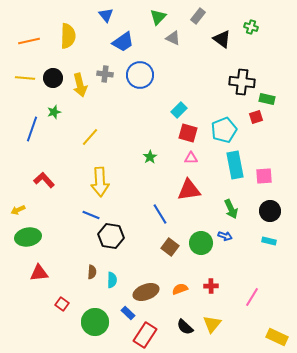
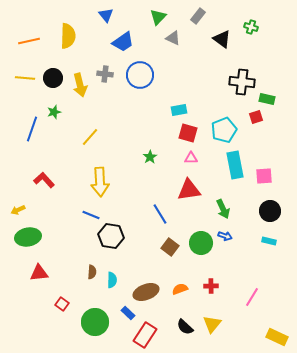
cyan rectangle at (179, 110): rotated 35 degrees clockwise
green arrow at (231, 209): moved 8 px left
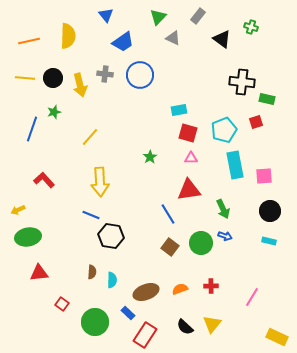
red square at (256, 117): moved 5 px down
blue line at (160, 214): moved 8 px right
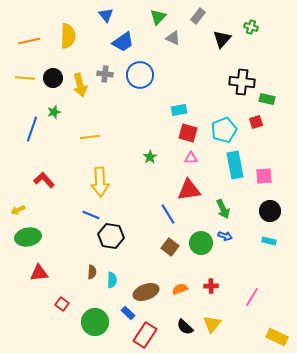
black triangle at (222, 39): rotated 36 degrees clockwise
yellow line at (90, 137): rotated 42 degrees clockwise
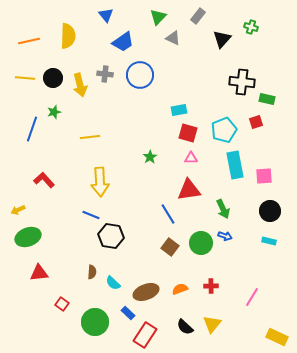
green ellipse at (28, 237): rotated 10 degrees counterclockwise
cyan semicircle at (112, 280): moved 1 px right, 3 px down; rotated 133 degrees clockwise
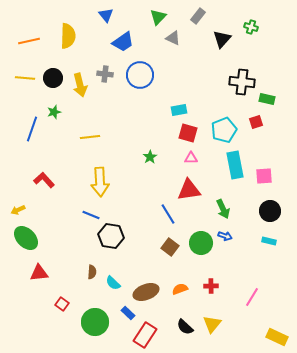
green ellipse at (28, 237): moved 2 px left, 1 px down; rotated 65 degrees clockwise
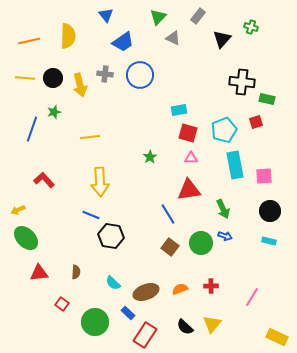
brown semicircle at (92, 272): moved 16 px left
